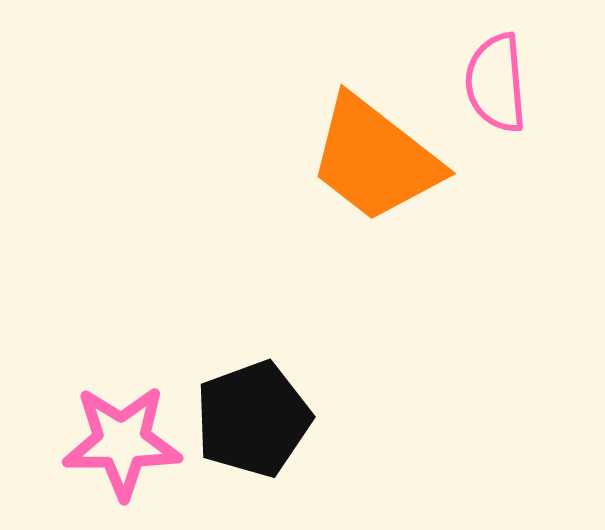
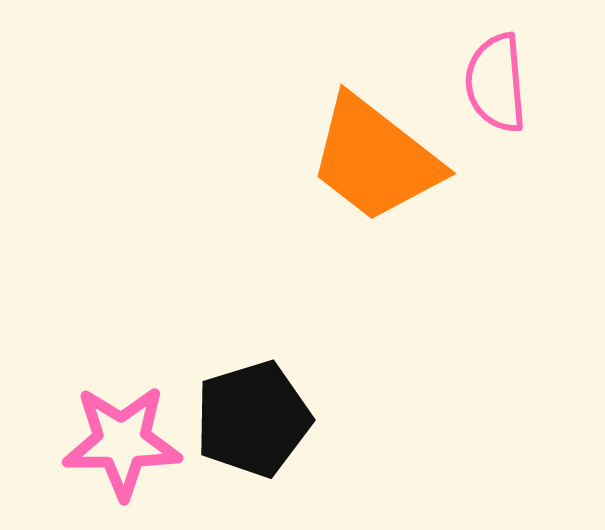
black pentagon: rotated 3 degrees clockwise
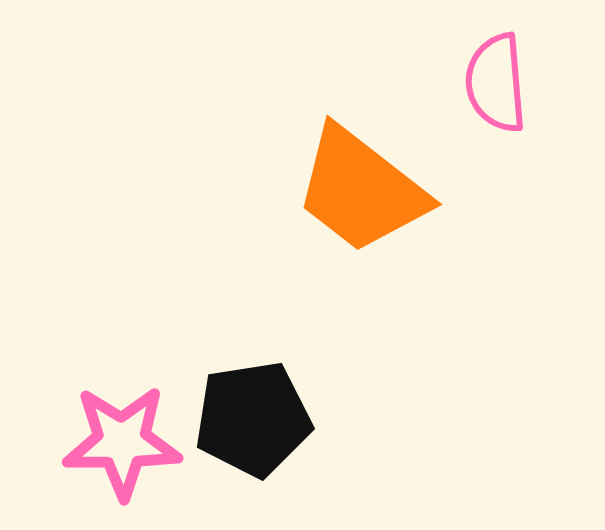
orange trapezoid: moved 14 px left, 31 px down
black pentagon: rotated 8 degrees clockwise
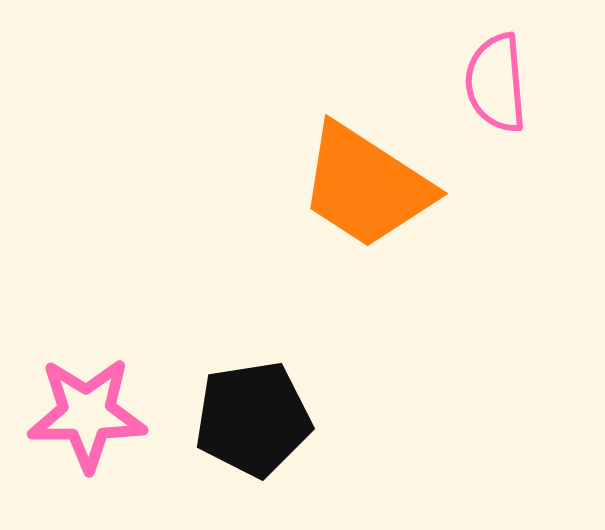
orange trapezoid: moved 5 px right, 4 px up; rotated 5 degrees counterclockwise
pink star: moved 35 px left, 28 px up
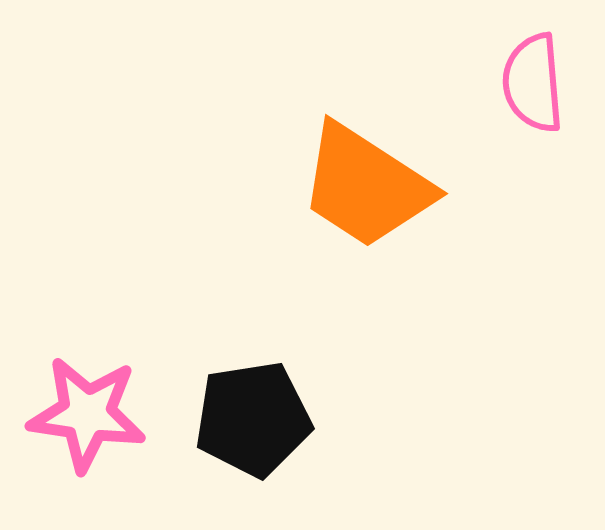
pink semicircle: moved 37 px right
pink star: rotated 8 degrees clockwise
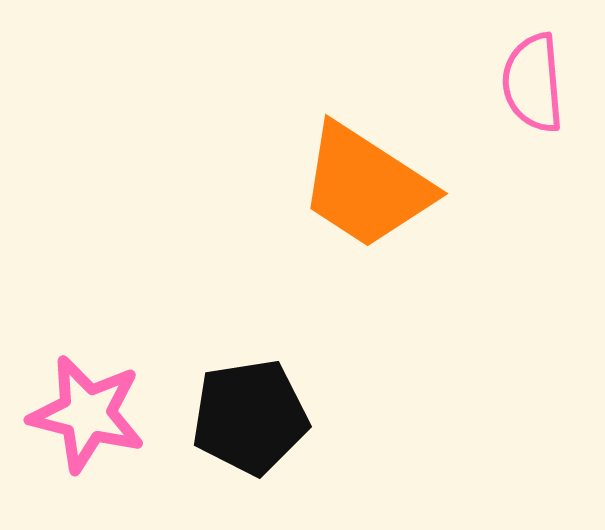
pink star: rotated 6 degrees clockwise
black pentagon: moved 3 px left, 2 px up
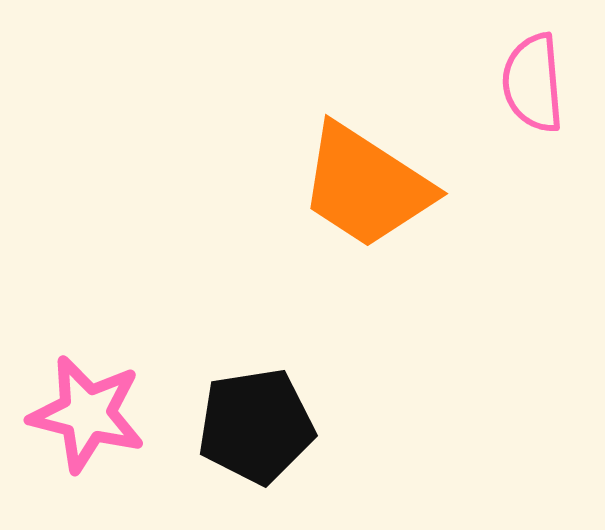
black pentagon: moved 6 px right, 9 px down
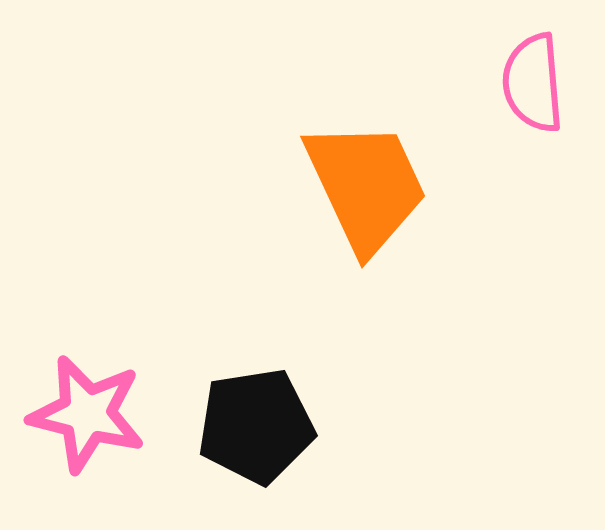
orange trapezoid: rotated 148 degrees counterclockwise
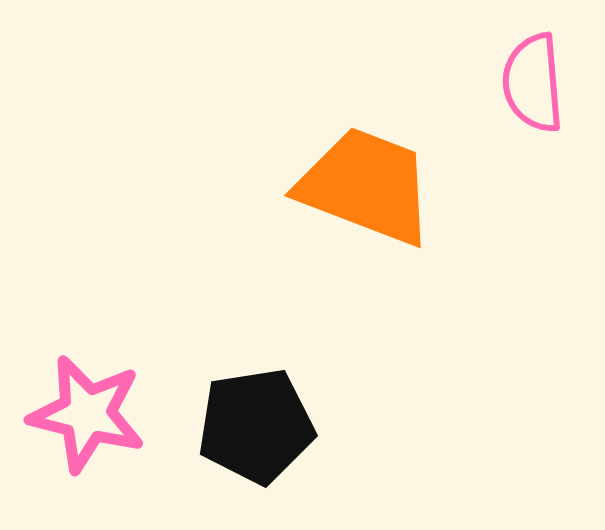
orange trapezoid: rotated 44 degrees counterclockwise
